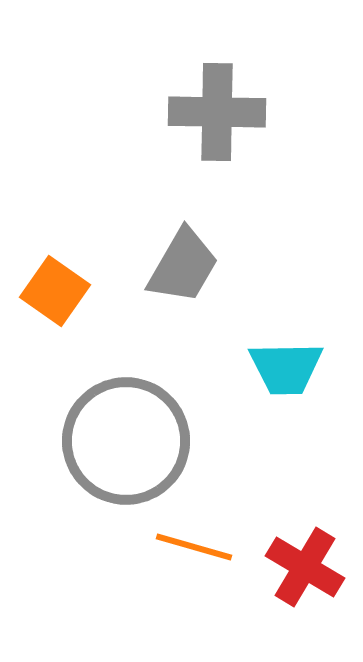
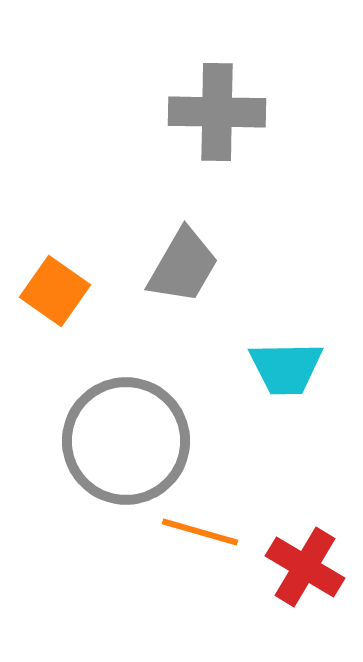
orange line: moved 6 px right, 15 px up
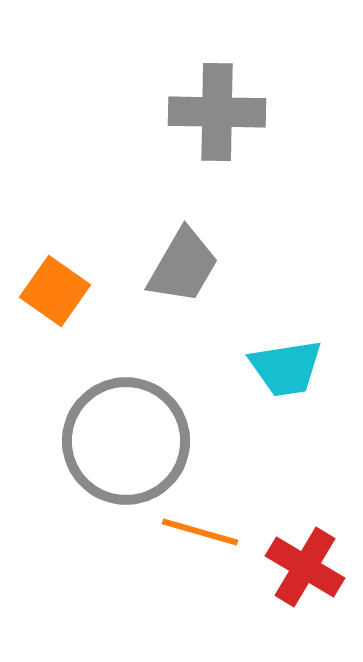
cyan trapezoid: rotated 8 degrees counterclockwise
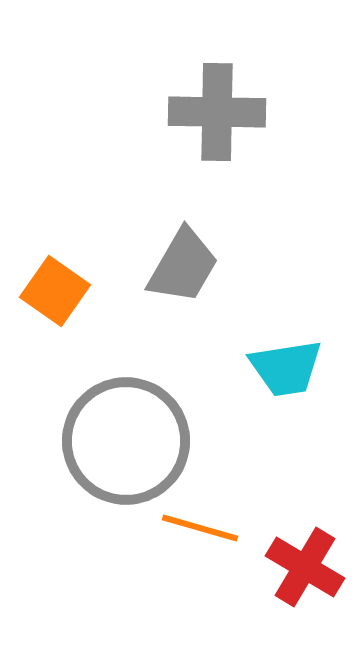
orange line: moved 4 px up
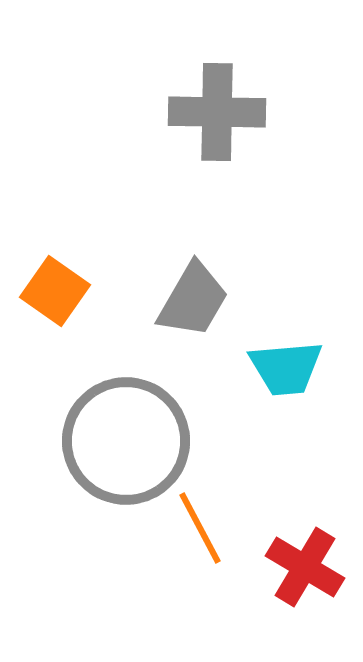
gray trapezoid: moved 10 px right, 34 px down
cyan trapezoid: rotated 4 degrees clockwise
orange line: rotated 46 degrees clockwise
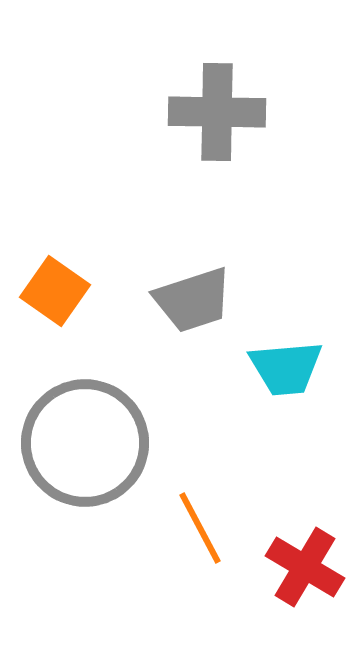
gray trapezoid: rotated 42 degrees clockwise
gray circle: moved 41 px left, 2 px down
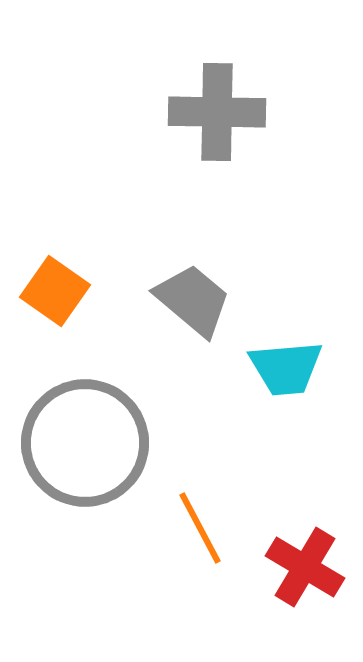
gray trapezoid: rotated 122 degrees counterclockwise
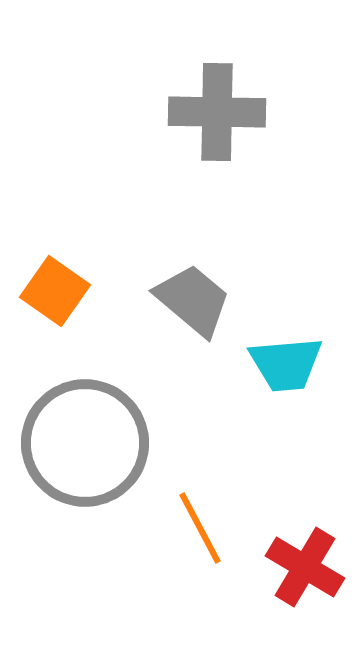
cyan trapezoid: moved 4 px up
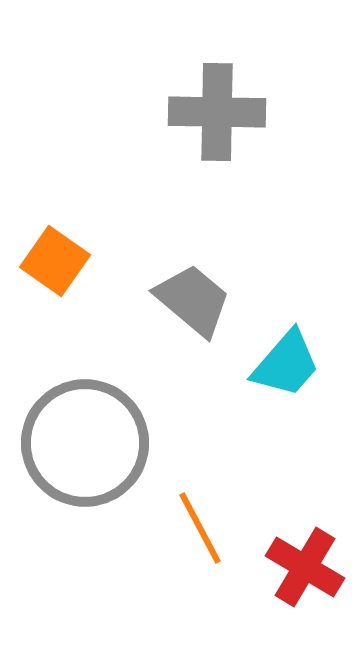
orange square: moved 30 px up
cyan trapezoid: rotated 44 degrees counterclockwise
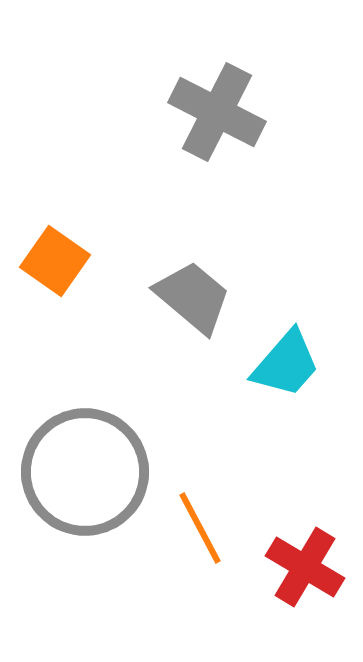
gray cross: rotated 26 degrees clockwise
gray trapezoid: moved 3 px up
gray circle: moved 29 px down
